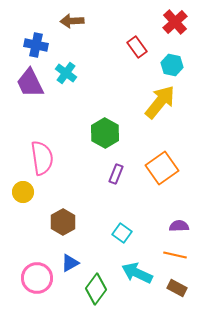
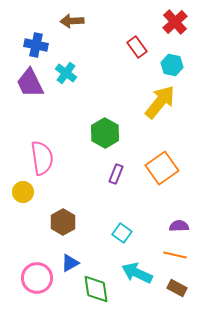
green diamond: rotated 44 degrees counterclockwise
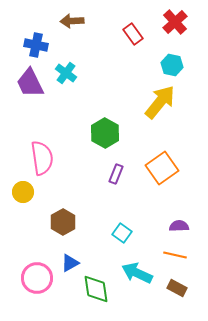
red rectangle: moved 4 px left, 13 px up
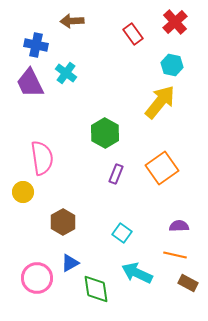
brown rectangle: moved 11 px right, 5 px up
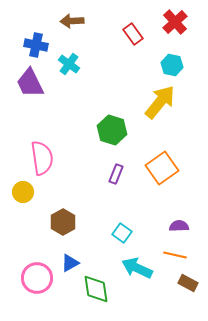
cyan cross: moved 3 px right, 9 px up
green hexagon: moved 7 px right, 3 px up; rotated 12 degrees counterclockwise
cyan arrow: moved 5 px up
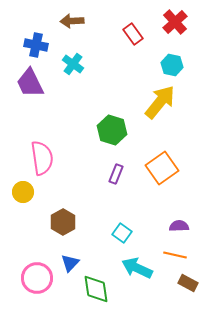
cyan cross: moved 4 px right
blue triangle: rotated 18 degrees counterclockwise
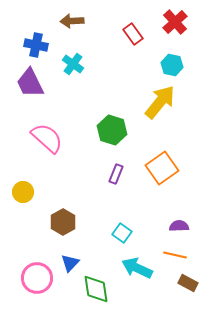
pink semicircle: moved 5 px right, 20 px up; rotated 40 degrees counterclockwise
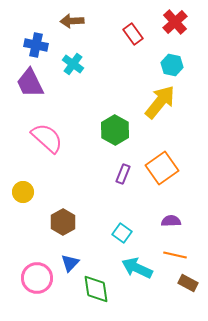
green hexagon: moved 3 px right; rotated 12 degrees clockwise
purple rectangle: moved 7 px right
purple semicircle: moved 8 px left, 5 px up
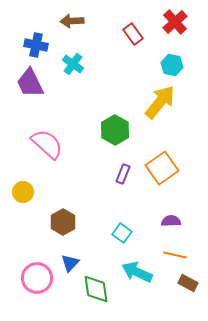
pink semicircle: moved 6 px down
cyan arrow: moved 4 px down
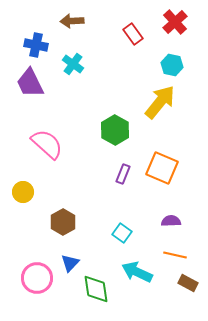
orange square: rotated 32 degrees counterclockwise
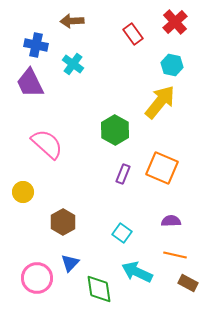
green diamond: moved 3 px right
